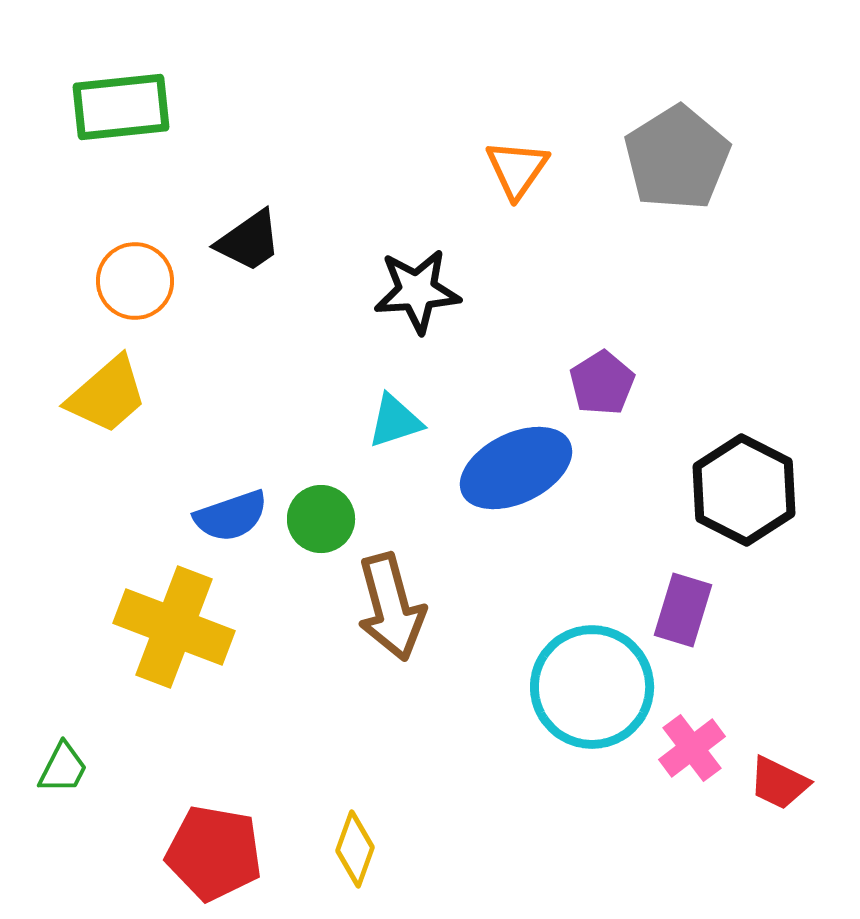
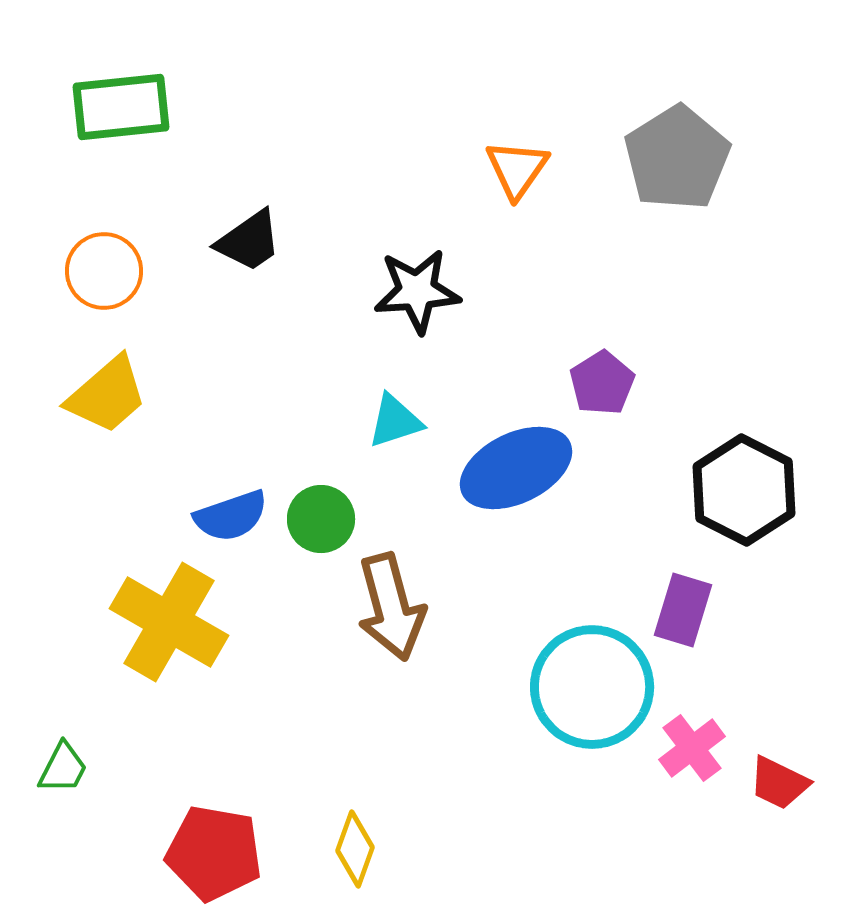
orange circle: moved 31 px left, 10 px up
yellow cross: moved 5 px left, 5 px up; rotated 9 degrees clockwise
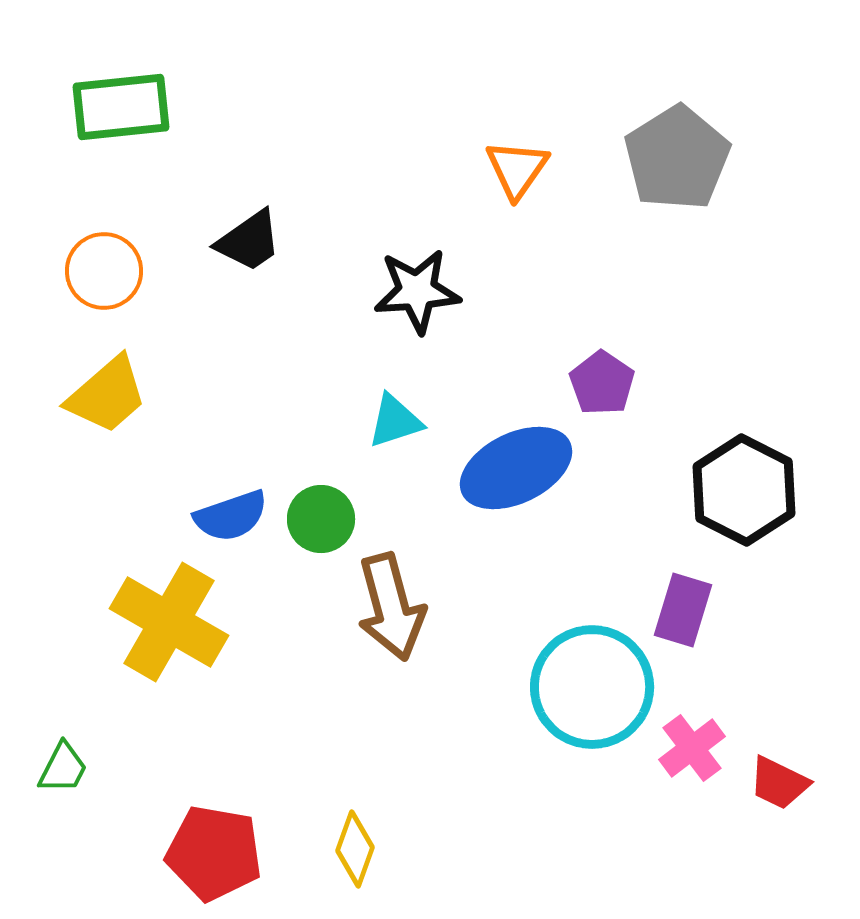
purple pentagon: rotated 6 degrees counterclockwise
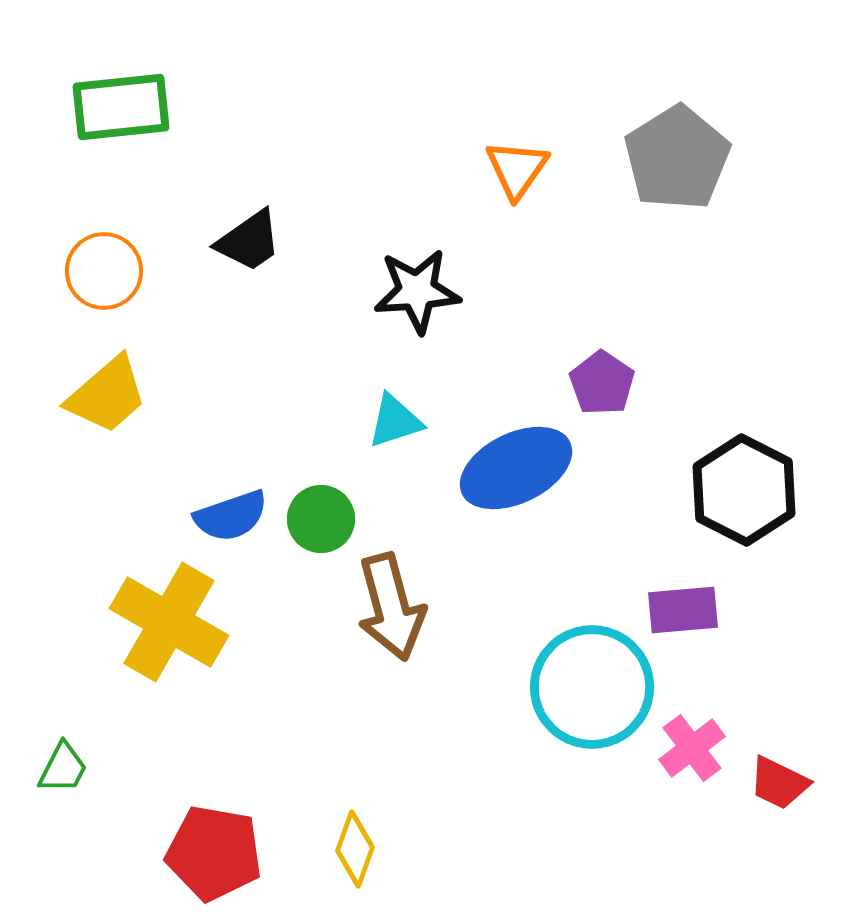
purple rectangle: rotated 68 degrees clockwise
